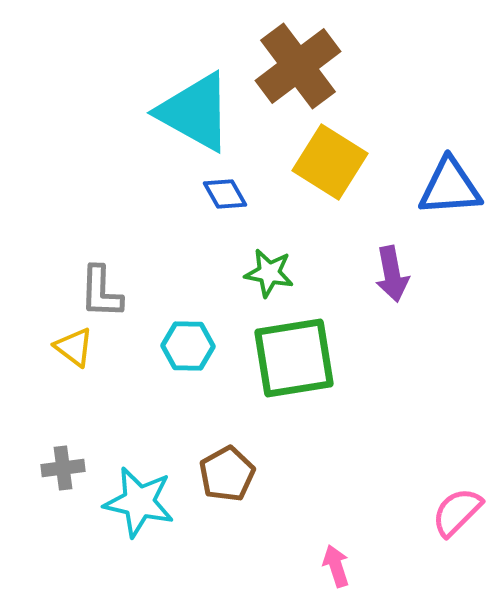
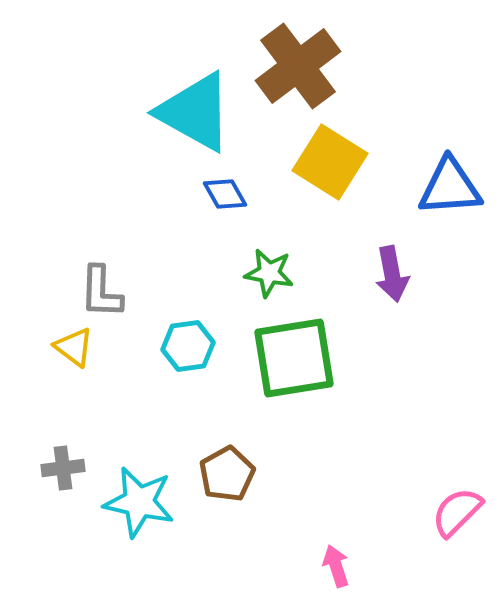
cyan hexagon: rotated 9 degrees counterclockwise
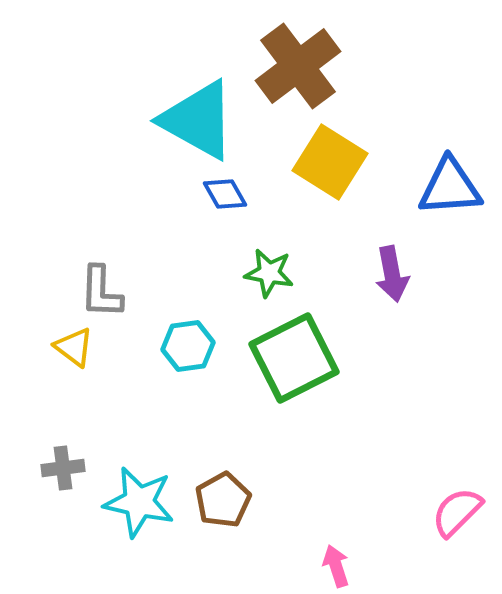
cyan triangle: moved 3 px right, 8 px down
green square: rotated 18 degrees counterclockwise
brown pentagon: moved 4 px left, 26 px down
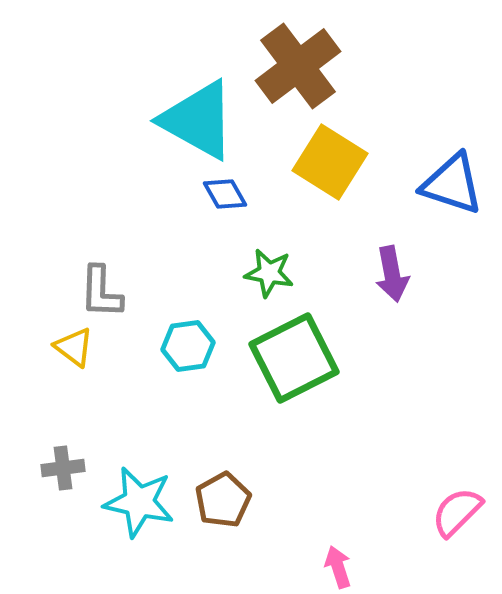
blue triangle: moved 2 px right, 3 px up; rotated 22 degrees clockwise
pink arrow: moved 2 px right, 1 px down
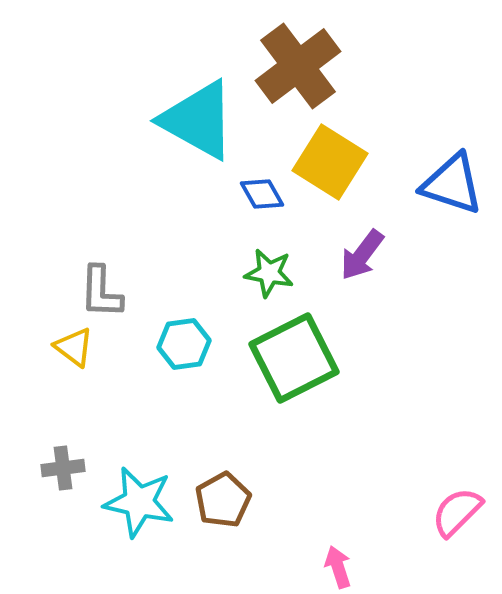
blue diamond: moved 37 px right
purple arrow: moved 30 px left, 19 px up; rotated 48 degrees clockwise
cyan hexagon: moved 4 px left, 2 px up
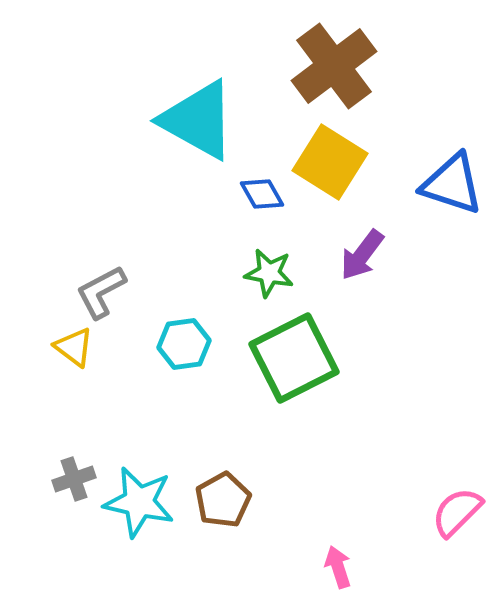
brown cross: moved 36 px right
gray L-shape: rotated 60 degrees clockwise
gray cross: moved 11 px right, 11 px down; rotated 12 degrees counterclockwise
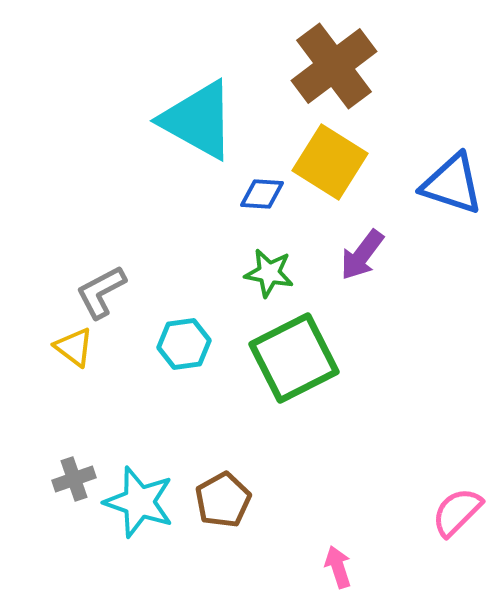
blue diamond: rotated 57 degrees counterclockwise
cyan star: rotated 6 degrees clockwise
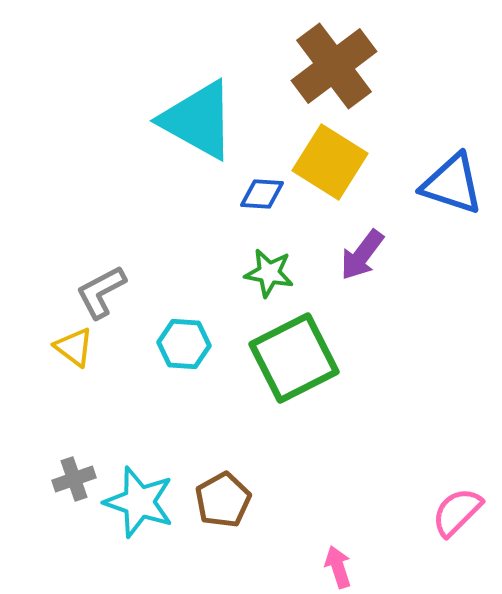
cyan hexagon: rotated 12 degrees clockwise
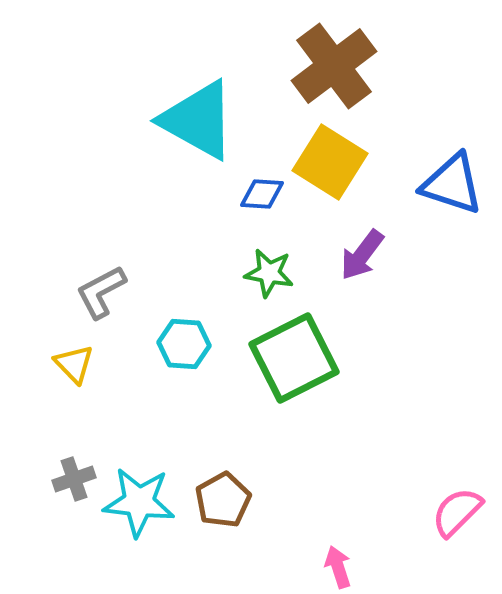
yellow triangle: moved 17 px down; rotated 9 degrees clockwise
cyan star: rotated 12 degrees counterclockwise
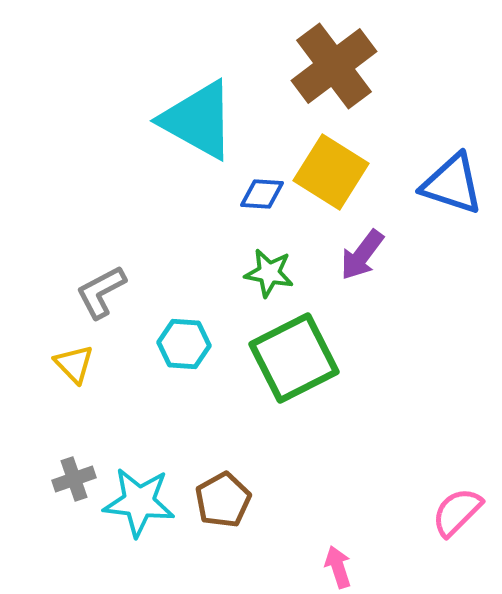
yellow square: moved 1 px right, 10 px down
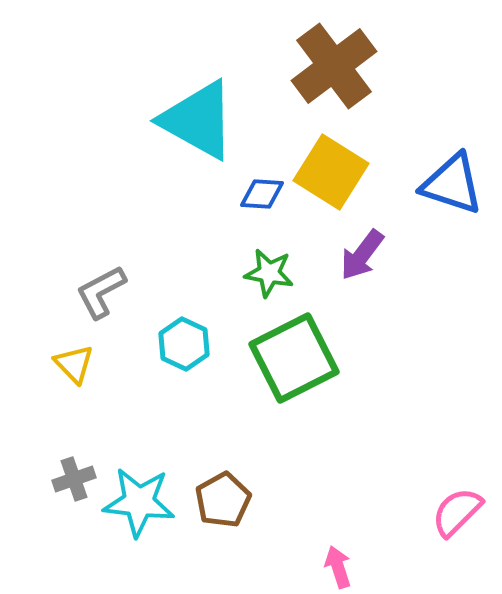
cyan hexagon: rotated 21 degrees clockwise
